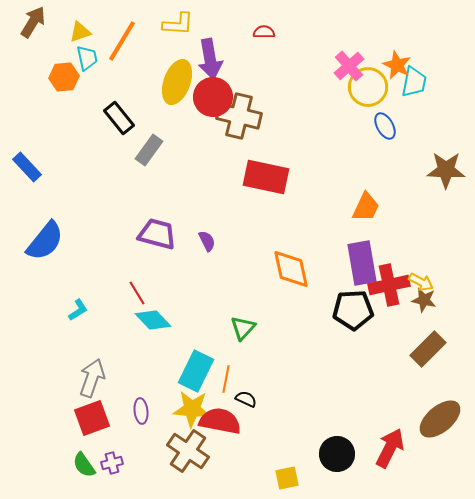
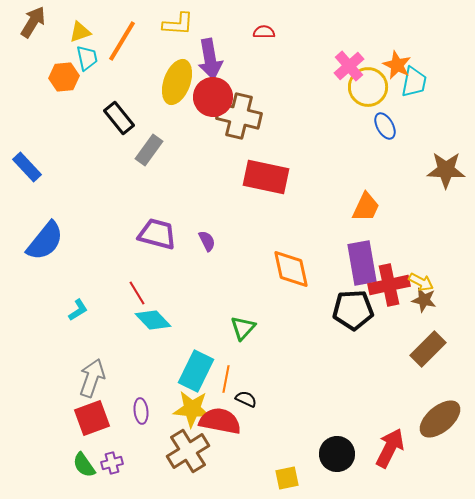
brown cross at (188, 451): rotated 24 degrees clockwise
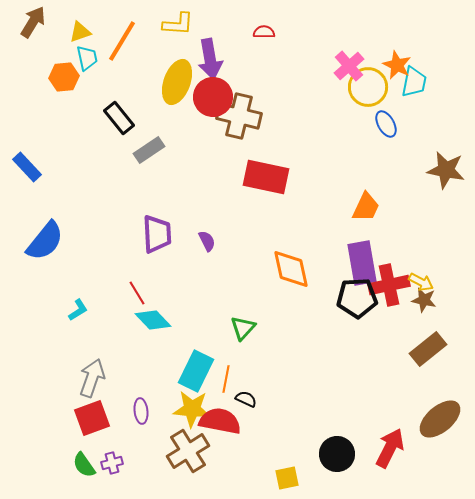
blue ellipse at (385, 126): moved 1 px right, 2 px up
gray rectangle at (149, 150): rotated 20 degrees clockwise
brown star at (446, 170): rotated 9 degrees clockwise
purple trapezoid at (157, 234): rotated 72 degrees clockwise
black pentagon at (353, 310): moved 4 px right, 12 px up
brown rectangle at (428, 349): rotated 6 degrees clockwise
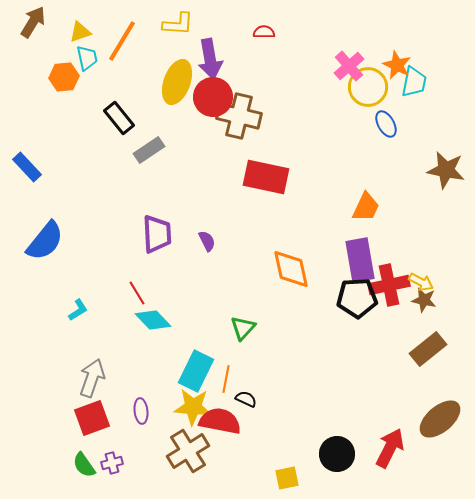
purple rectangle at (362, 263): moved 2 px left, 3 px up
yellow star at (192, 409): moved 1 px right, 2 px up
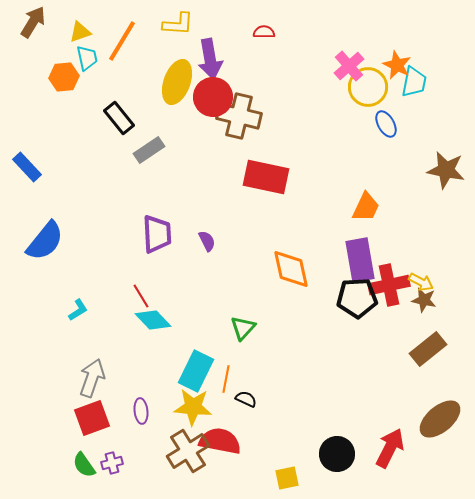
red line at (137, 293): moved 4 px right, 3 px down
red semicircle at (220, 421): moved 20 px down
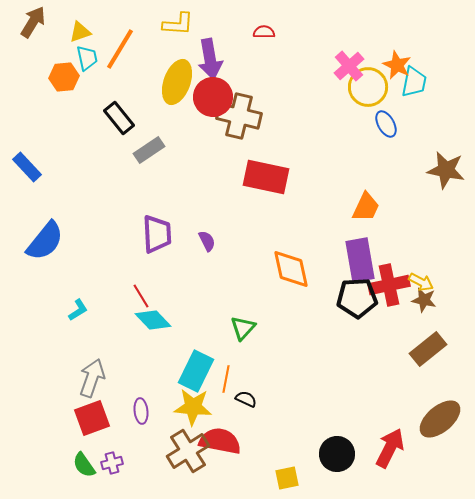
orange line at (122, 41): moved 2 px left, 8 px down
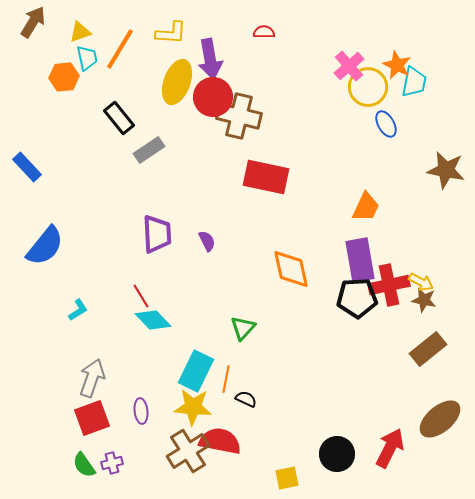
yellow L-shape at (178, 24): moved 7 px left, 9 px down
blue semicircle at (45, 241): moved 5 px down
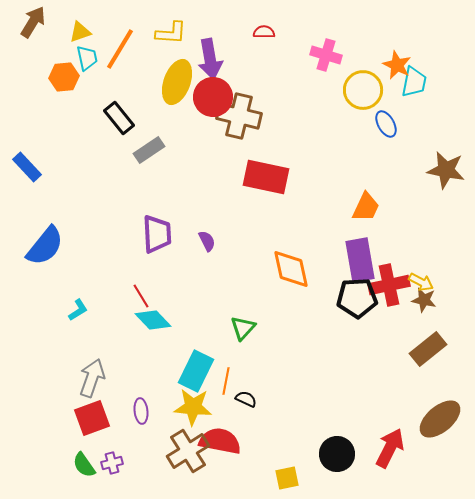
pink cross at (349, 66): moved 23 px left, 11 px up; rotated 32 degrees counterclockwise
yellow circle at (368, 87): moved 5 px left, 3 px down
orange line at (226, 379): moved 2 px down
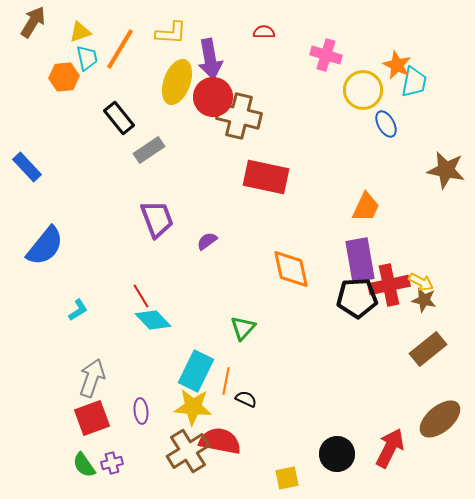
purple trapezoid at (157, 234): moved 15 px up; rotated 18 degrees counterclockwise
purple semicircle at (207, 241): rotated 100 degrees counterclockwise
